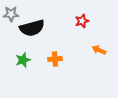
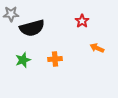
red star: rotated 16 degrees counterclockwise
orange arrow: moved 2 px left, 2 px up
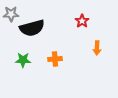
orange arrow: rotated 112 degrees counterclockwise
green star: rotated 21 degrees clockwise
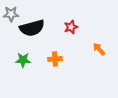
red star: moved 11 px left, 6 px down; rotated 16 degrees clockwise
orange arrow: moved 2 px right, 1 px down; rotated 136 degrees clockwise
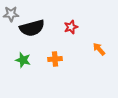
green star: rotated 14 degrees clockwise
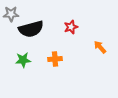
black semicircle: moved 1 px left, 1 px down
orange arrow: moved 1 px right, 2 px up
green star: rotated 21 degrees counterclockwise
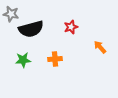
gray star: rotated 14 degrees clockwise
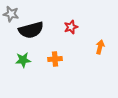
black semicircle: moved 1 px down
orange arrow: rotated 56 degrees clockwise
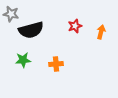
red star: moved 4 px right, 1 px up
orange arrow: moved 1 px right, 15 px up
orange cross: moved 1 px right, 5 px down
